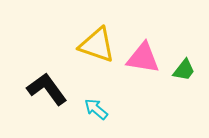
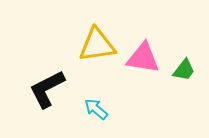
yellow triangle: rotated 27 degrees counterclockwise
black L-shape: rotated 81 degrees counterclockwise
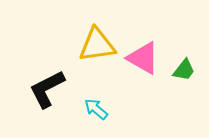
pink triangle: rotated 21 degrees clockwise
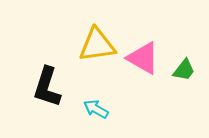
black L-shape: moved 2 px up; rotated 45 degrees counterclockwise
cyan arrow: rotated 10 degrees counterclockwise
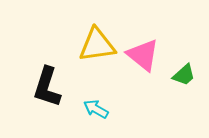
pink triangle: moved 3 px up; rotated 9 degrees clockwise
green trapezoid: moved 5 px down; rotated 10 degrees clockwise
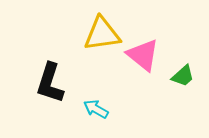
yellow triangle: moved 5 px right, 11 px up
green trapezoid: moved 1 px left, 1 px down
black L-shape: moved 3 px right, 4 px up
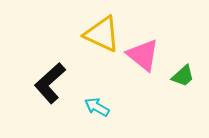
yellow triangle: rotated 33 degrees clockwise
black L-shape: rotated 30 degrees clockwise
cyan arrow: moved 1 px right, 2 px up
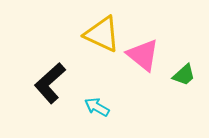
green trapezoid: moved 1 px right, 1 px up
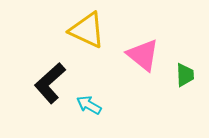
yellow triangle: moved 15 px left, 4 px up
green trapezoid: moved 1 px right; rotated 50 degrees counterclockwise
cyan arrow: moved 8 px left, 2 px up
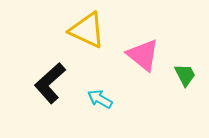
green trapezoid: rotated 25 degrees counterclockwise
cyan arrow: moved 11 px right, 6 px up
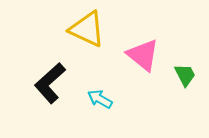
yellow triangle: moved 1 px up
